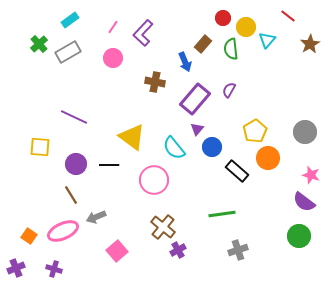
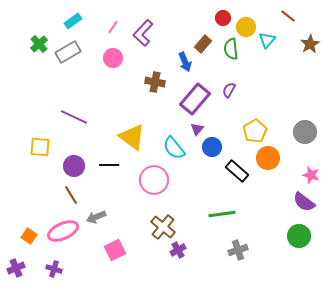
cyan rectangle at (70, 20): moved 3 px right, 1 px down
purple circle at (76, 164): moved 2 px left, 2 px down
pink square at (117, 251): moved 2 px left, 1 px up; rotated 15 degrees clockwise
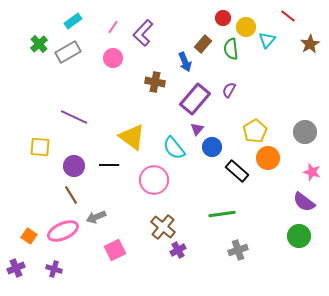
pink star at (311, 175): moved 1 px right, 3 px up
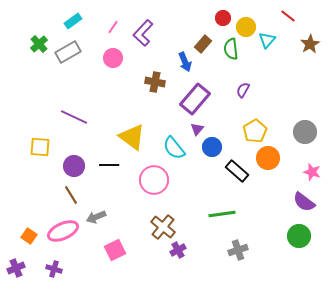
purple semicircle at (229, 90): moved 14 px right
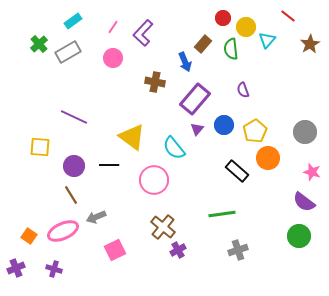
purple semicircle at (243, 90): rotated 49 degrees counterclockwise
blue circle at (212, 147): moved 12 px right, 22 px up
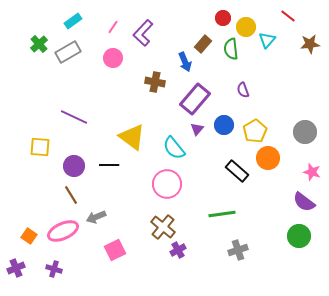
brown star at (310, 44): rotated 24 degrees clockwise
pink circle at (154, 180): moved 13 px right, 4 px down
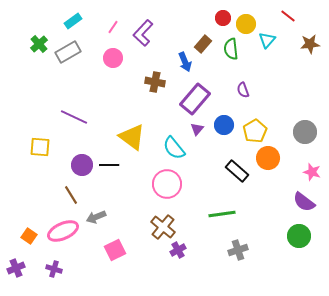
yellow circle at (246, 27): moved 3 px up
purple circle at (74, 166): moved 8 px right, 1 px up
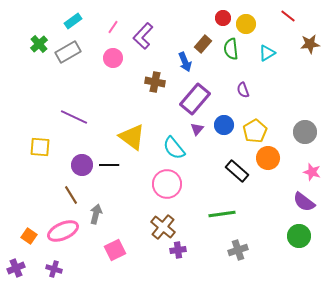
purple L-shape at (143, 33): moved 3 px down
cyan triangle at (267, 40): moved 13 px down; rotated 18 degrees clockwise
gray arrow at (96, 217): moved 3 px up; rotated 126 degrees clockwise
purple cross at (178, 250): rotated 21 degrees clockwise
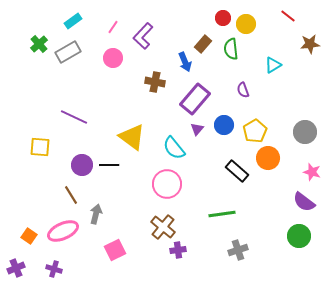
cyan triangle at (267, 53): moved 6 px right, 12 px down
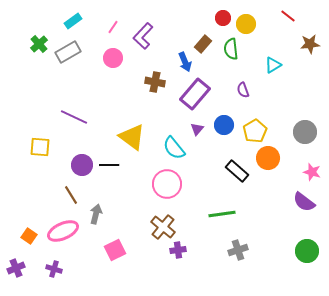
purple rectangle at (195, 99): moved 5 px up
green circle at (299, 236): moved 8 px right, 15 px down
